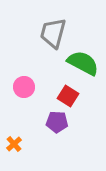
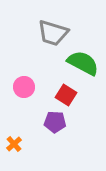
gray trapezoid: rotated 88 degrees counterclockwise
red square: moved 2 px left, 1 px up
purple pentagon: moved 2 px left
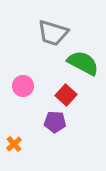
pink circle: moved 1 px left, 1 px up
red square: rotated 10 degrees clockwise
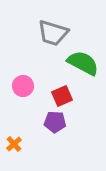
red square: moved 4 px left, 1 px down; rotated 25 degrees clockwise
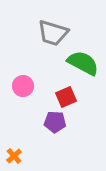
red square: moved 4 px right, 1 px down
orange cross: moved 12 px down
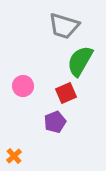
gray trapezoid: moved 11 px right, 7 px up
green semicircle: moved 3 px left, 2 px up; rotated 88 degrees counterclockwise
red square: moved 4 px up
purple pentagon: rotated 25 degrees counterclockwise
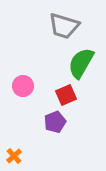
green semicircle: moved 1 px right, 2 px down
red square: moved 2 px down
